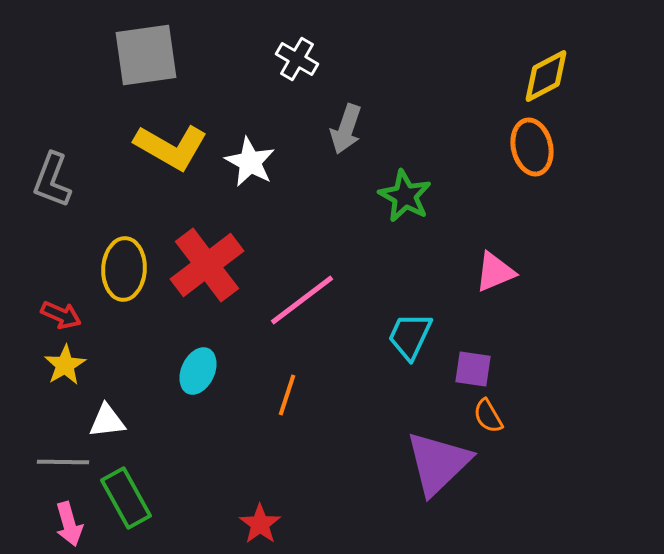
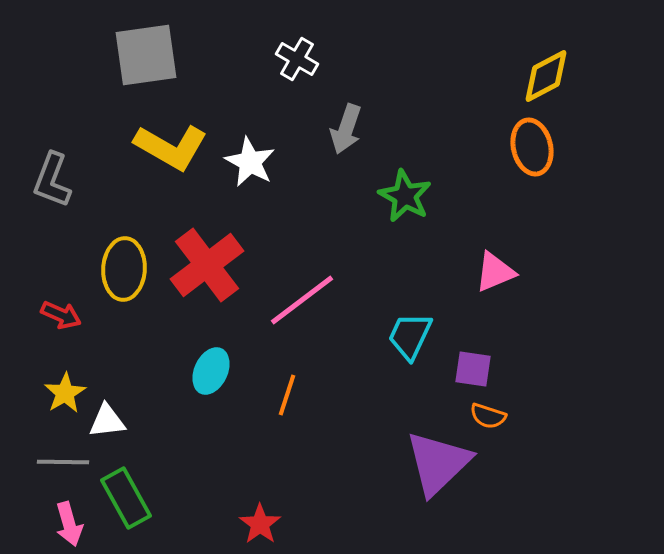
yellow star: moved 28 px down
cyan ellipse: moved 13 px right
orange semicircle: rotated 42 degrees counterclockwise
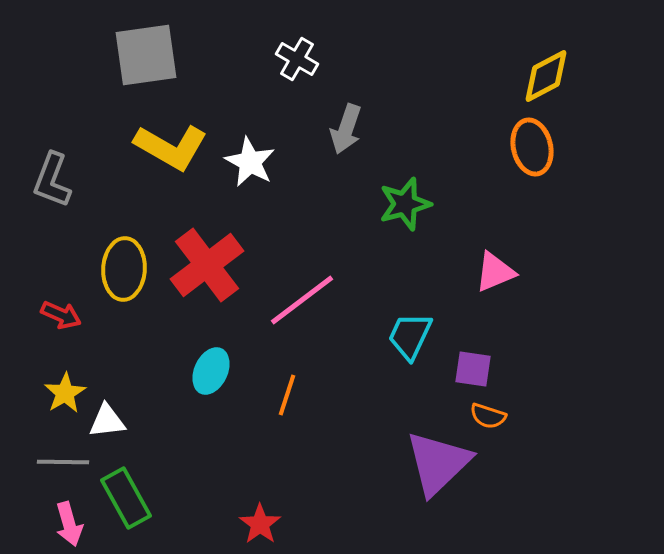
green star: moved 8 px down; rotated 28 degrees clockwise
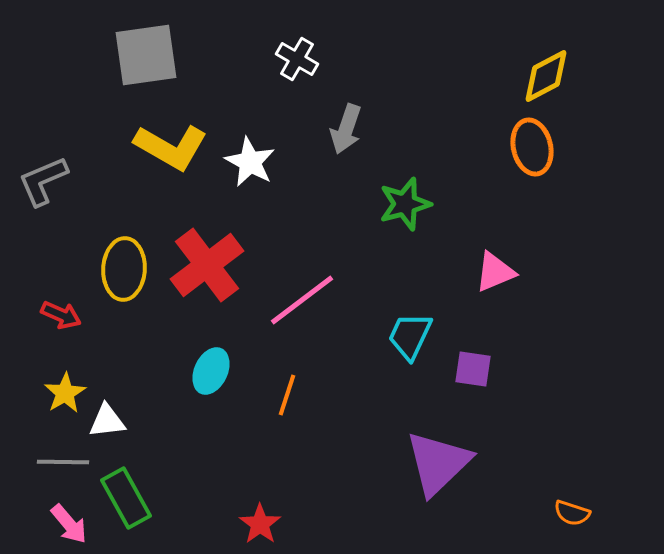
gray L-shape: moved 9 px left, 1 px down; rotated 46 degrees clockwise
orange semicircle: moved 84 px right, 97 px down
pink arrow: rotated 24 degrees counterclockwise
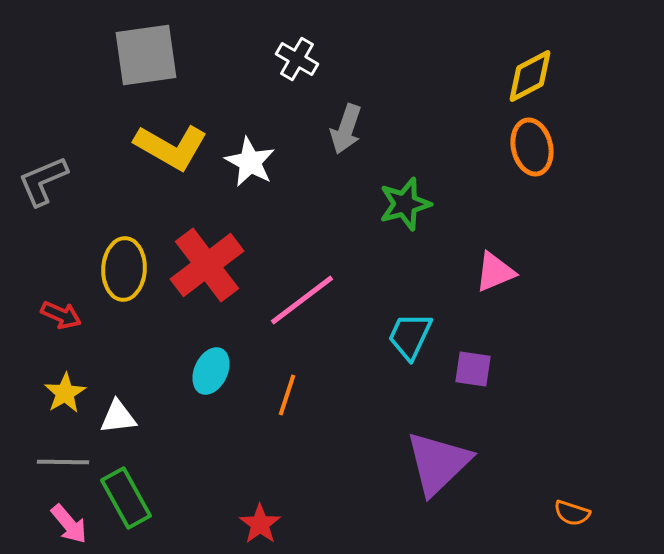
yellow diamond: moved 16 px left
white triangle: moved 11 px right, 4 px up
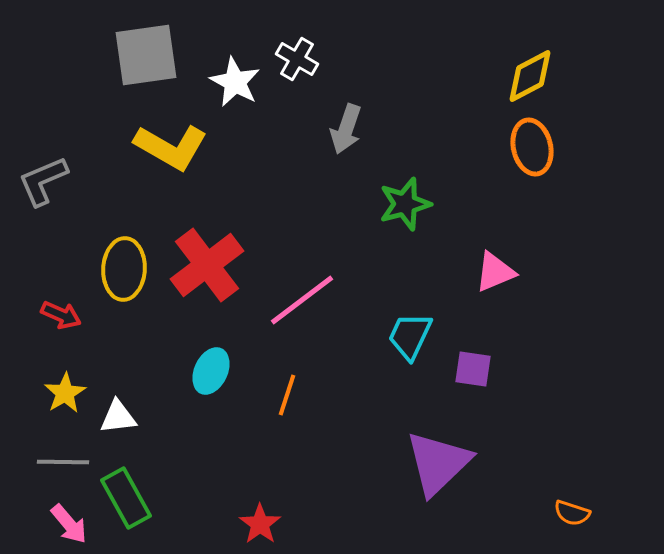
white star: moved 15 px left, 80 px up
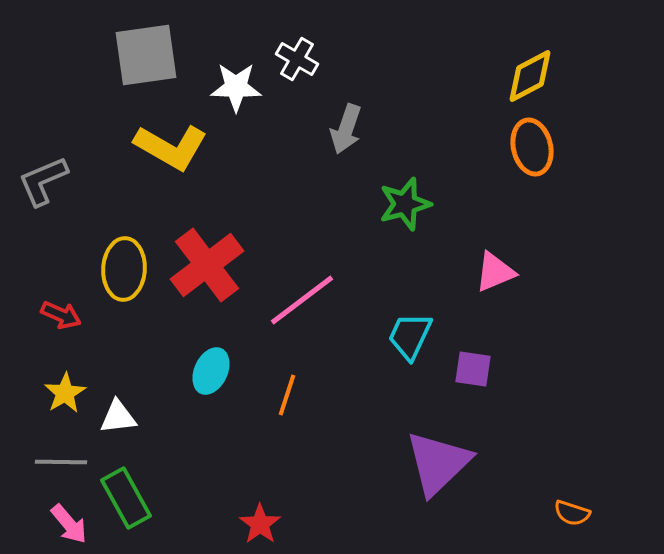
white star: moved 1 px right, 5 px down; rotated 27 degrees counterclockwise
gray line: moved 2 px left
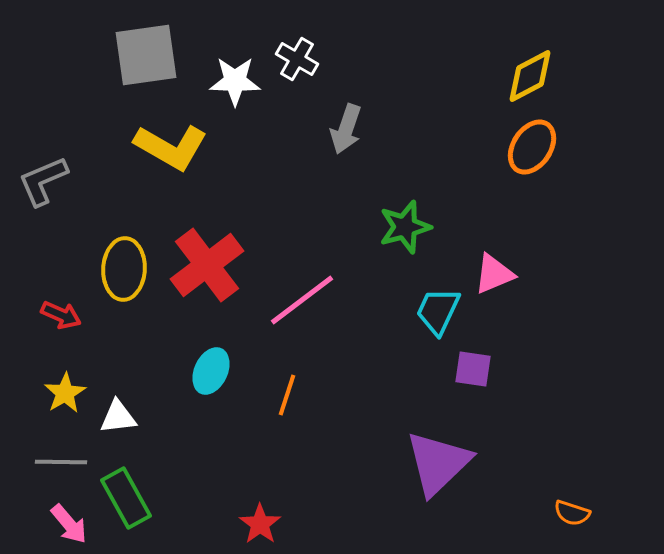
white star: moved 1 px left, 6 px up
orange ellipse: rotated 46 degrees clockwise
green star: moved 23 px down
pink triangle: moved 1 px left, 2 px down
cyan trapezoid: moved 28 px right, 25 px up
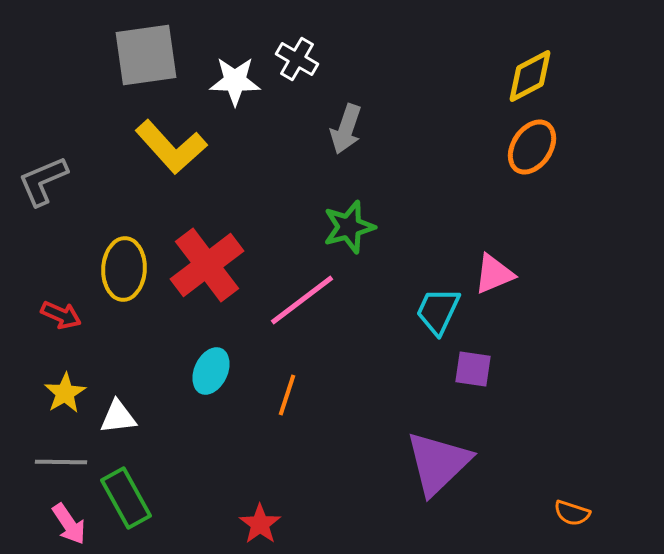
yellow L-shape: rotated 18 degrees clockwise
green star: moved 56 px left
pink arrow: rotated 6 degrees clockwise
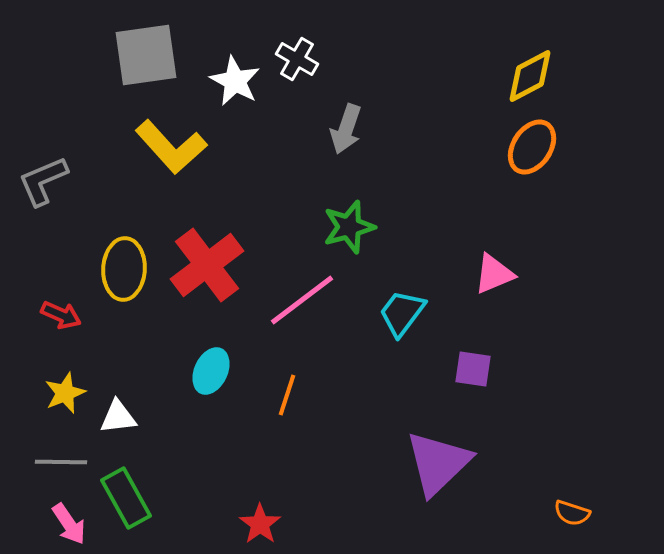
white star: rotated 27 degrees clockwise
cyan trapezoid: moved 36 px left, 2 px down; rotated 12 degrees clockwise
yellow star: rotated 9 degrees clockwise
